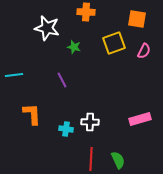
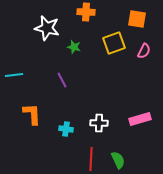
white cross: moved 9 px right, 1 px down
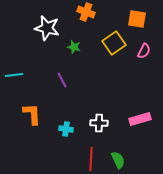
orange cross: rotated 18 degrees clockwise
yellow square: rotated 15 degrees counterclockwise
